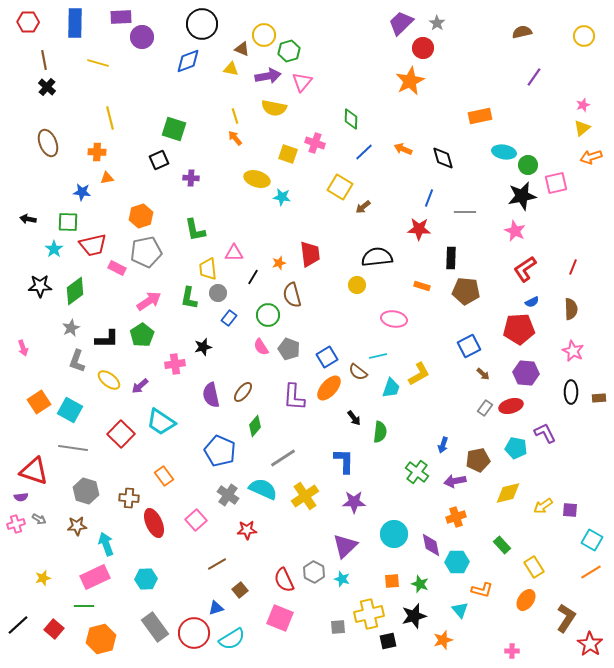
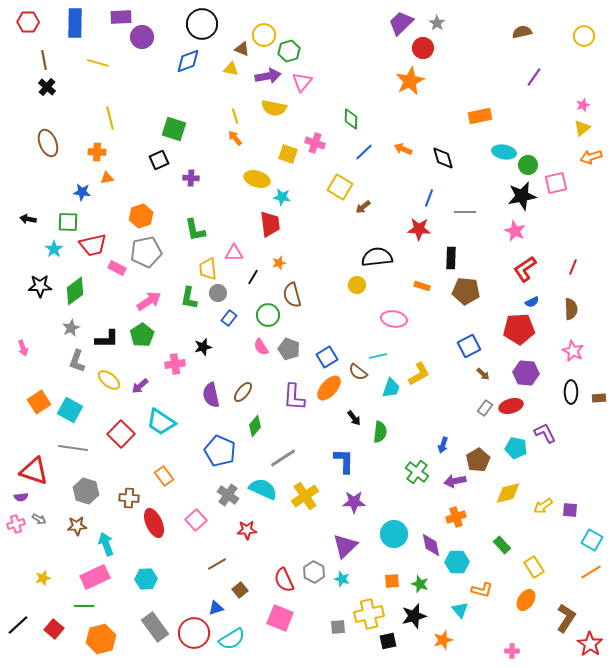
red trapezoid at (310, 254): moved 40 px left, 30 px up
brown pentagon at (478, 460): rotated 20 degrees counterclockwise
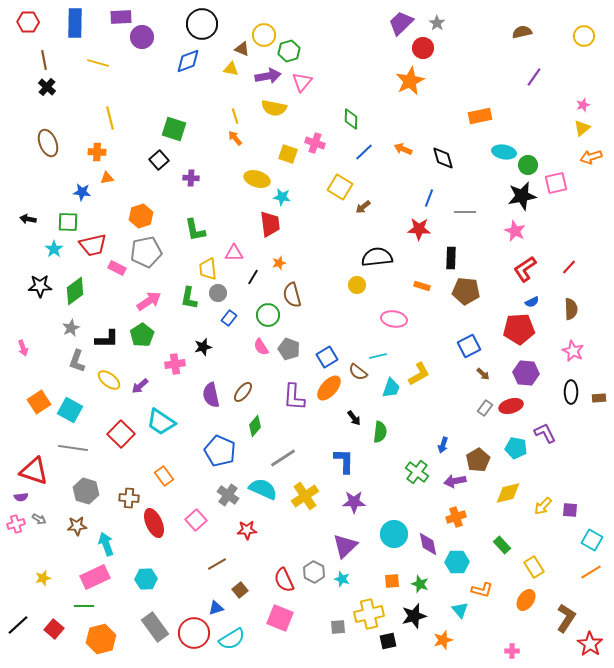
black square at (159, 160): rotated 18 degrees counterclockwise
red line at (573, 267): moved 4 px left; rotated 21 degrees clockwise
yellow arrow at (543, 506): rotated 12 degrees counterclockwise
purple diamond at (431, 545): moved 3 px left, 1 px up
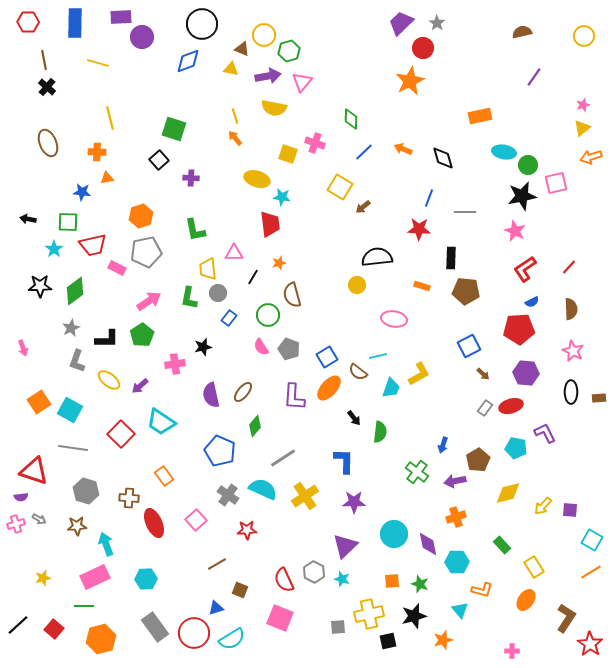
brown square at (240, 590): rotated 28 degrees counterclockwise
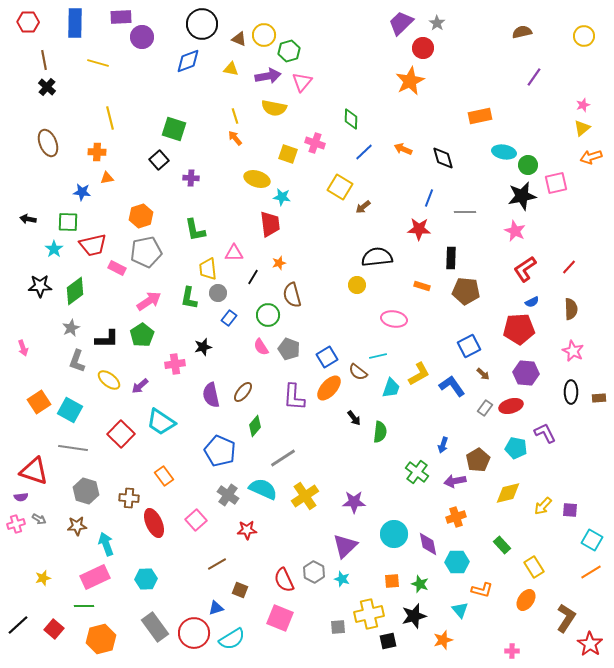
brown triangle at (242, 49): moved 3 px left, 10 px up
blue L-shape at (344, 461): moved 108 px right, 75 px up; rotated 36 degrees counterclockwise
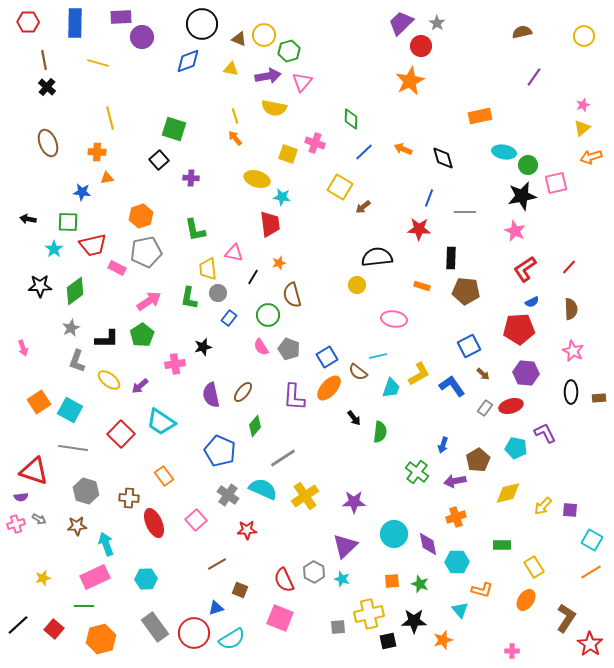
red circle at (423, 48): moved 2 px left, 2 px up
pink triangle at (234, 253): rotated 12 degrees clockwise
green rectangle at (502, 545): rotated 48 degrees counterclockwise
black star at (414, 616): moved 5 px down; rotated 15 degrees clockwise
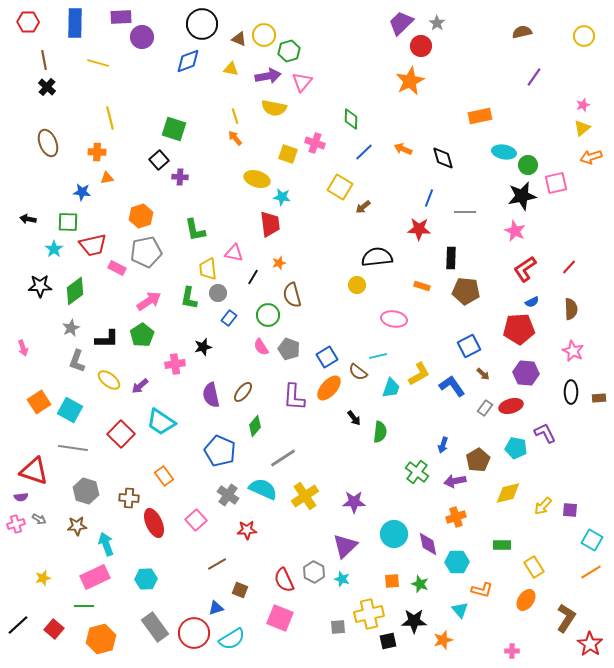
purple cross at (191, 178): moved 11 px left, 1 px up
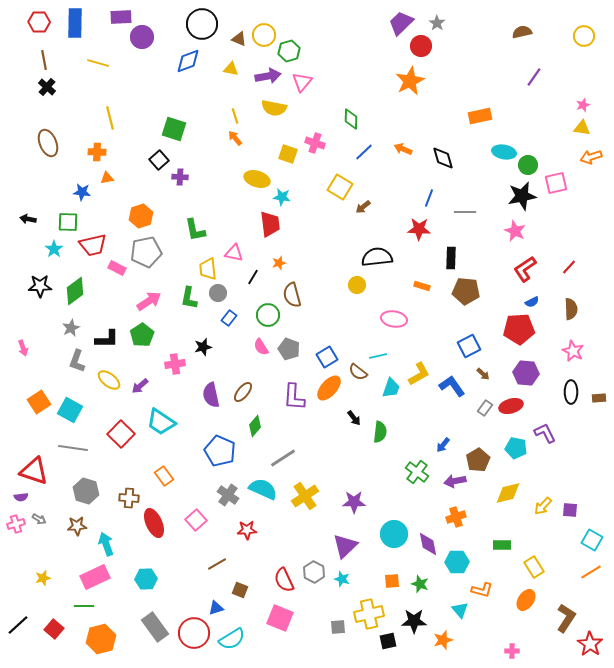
red hexagon at (28, 22): moved 11 px right
yellow triangle at (582, 128): rotated 48 degrees clockwise
blue arrow at (443, 445): rotated 21 degrees clockwise
